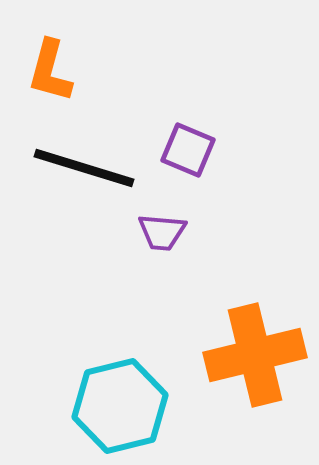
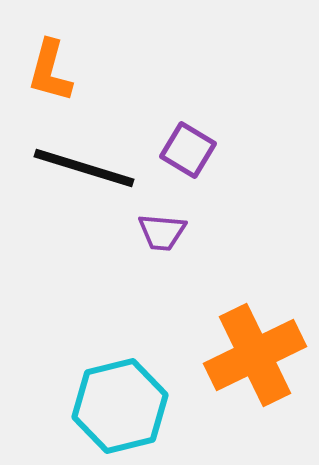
purple square: rotated 8 degrees clockwise
orange cross: rotated 12 degrees counterclockwise
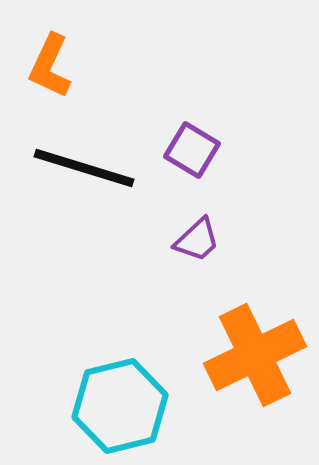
orange L-shape: moved 5 px up; rotated 10 degrees clockwise
purple square: moved 4 px right
purple trapezoid: moved 35 px right, 8 px down; rotated 48 degrees counterclockwise
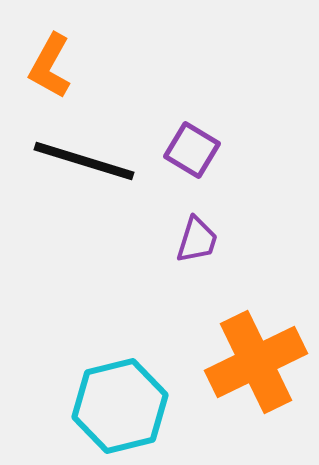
orange L-shape: rotated 4 degrees clockwise
black line: moved 7 px up
purple trapezoid: rotated 30 degrees counterclockwise
orange cross: moved 1 px right, 7 px down
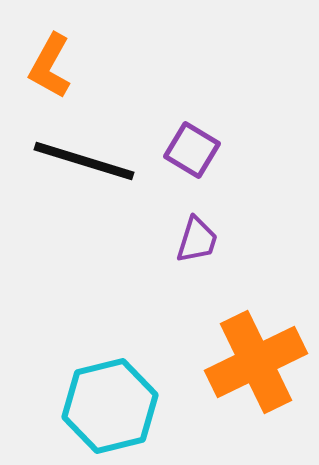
cyan hexagon: moved 10 px left
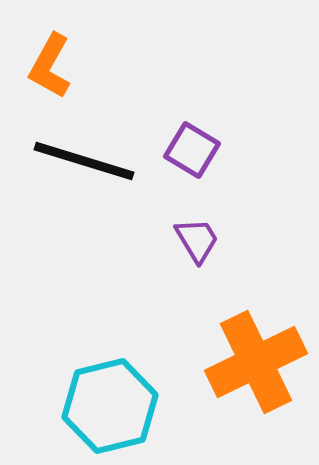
purple trapezoid: rotated 48 degrees counterclockwise
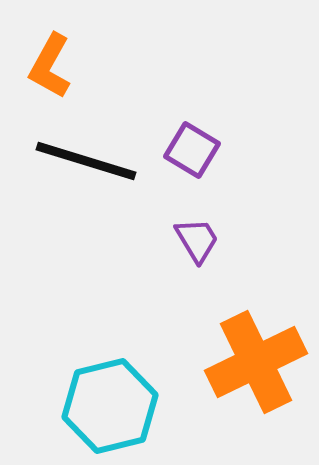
black line: moved 2 px right
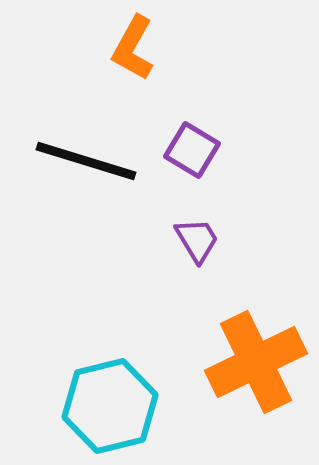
orange L-shape: moved 83 px right, 18 px up
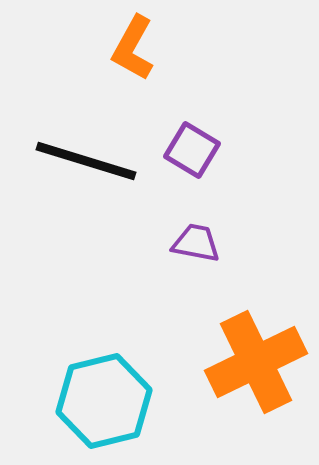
purple trapezoid: moved 1 px left, 3 px down; rotated 48 degrees counterclockwise
cyan hexagon: moved 6 px left, 5 px up
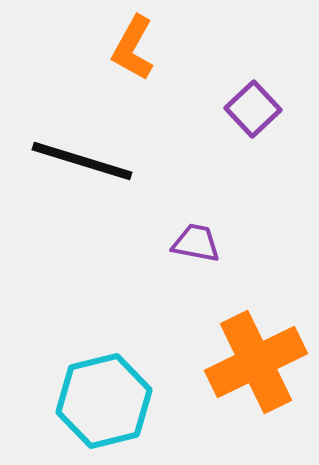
purple square: moved 61 px right, 41 px up; rotated 16 degrees clockwise
black line: moved 4 px left
